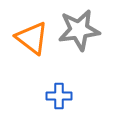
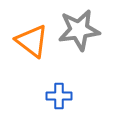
orange triangle: moved 3 px down
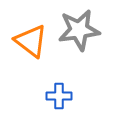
orange triangle: moved 1 px left
